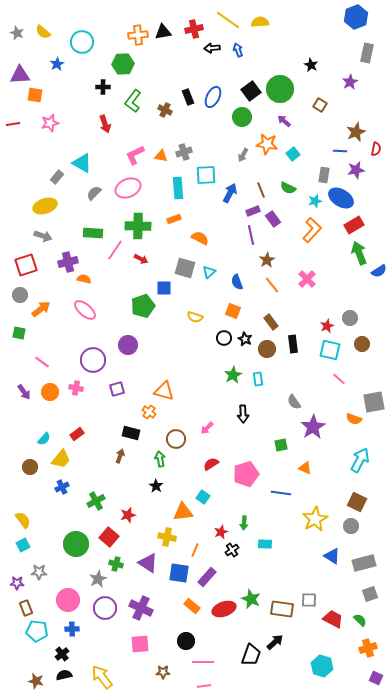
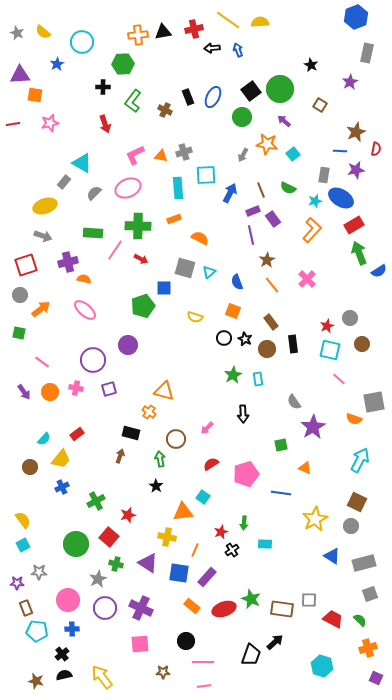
gray rectangle at (57, 177): moved 7 px right, 5 px down
purple square at (117, 389): moved 8 px left
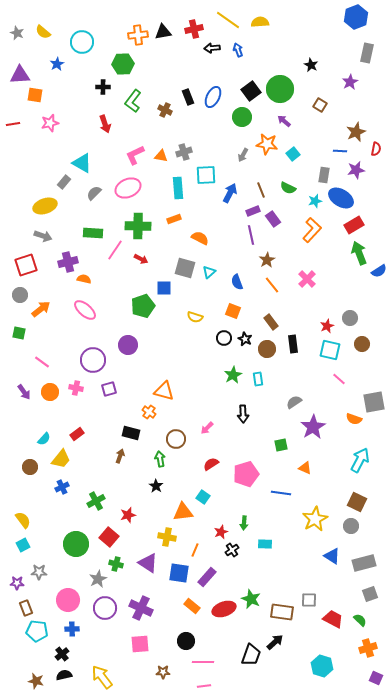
gray semicircle at (294, 402): rotated 91 degrees clockwise
brown rectangle at (282, 609): moved 3 px down
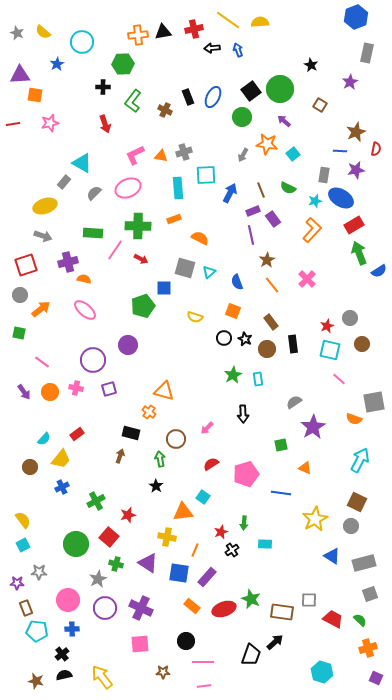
cyan hexagon at (322, 666): moved 6 px down
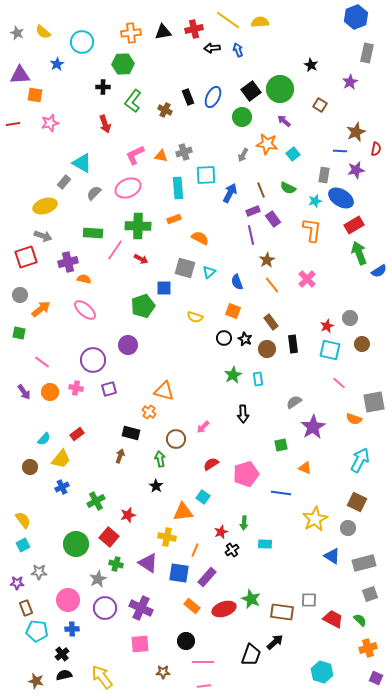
orange cross at (138, 35): moved 7 px left, 2 px up
orange L-shape at (312, 230): rotated 35 degrees counterclockwise
red square at (26, 265): moved 8 px up
pink line at (339, 379): moved 4 px down
pink arrow at (207, 428): moved 4 px left, 1 px up
gray circle at (351, 526): moved 3 px left, 2 px down
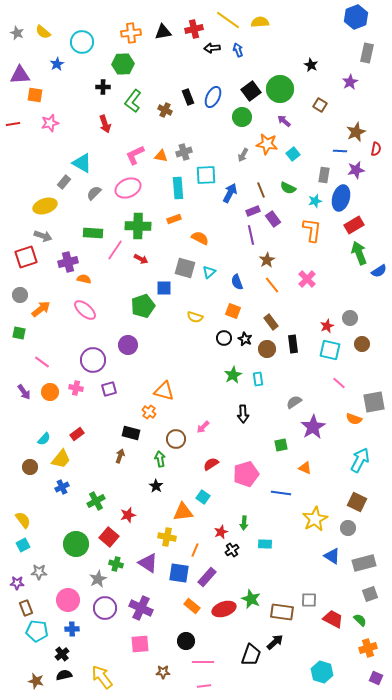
blue ellipse at (341, 198): rotated 75 degrees clockwise
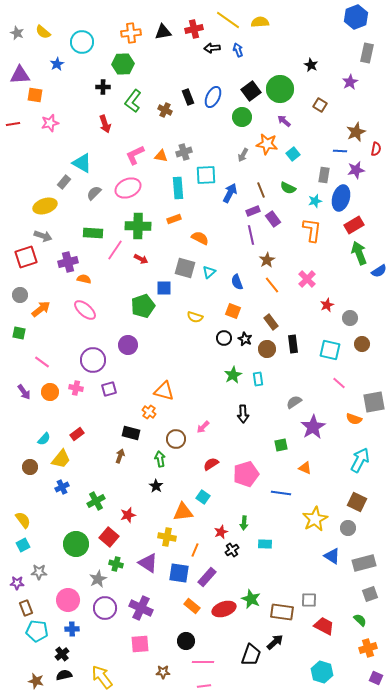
red star at (327, 326): moved 21 px up
red trapezoid at (333, 619): moved 9 px left, 7 px down
